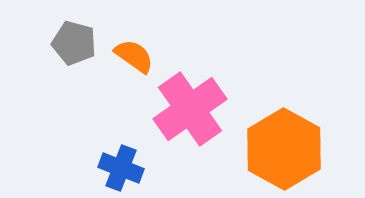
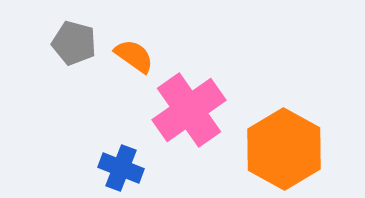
pink cross: moved 1 px left, 1 px down
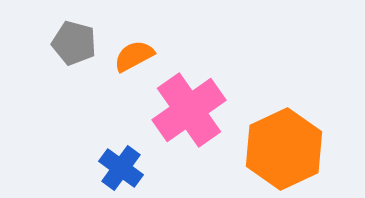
orange semicircle: rotated 63 degrees counterclockwise
orange hexagon: rotated 6 degrees clockwise
blue cross: rotated 15 degrees clockwise
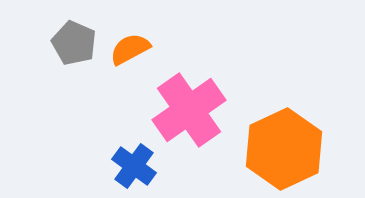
gray pentagon: rotated 9 degrees clockwise
orange semicircle: moved 4 px left, 7 px up
blue cross: moved 13 px right, 2 px up
